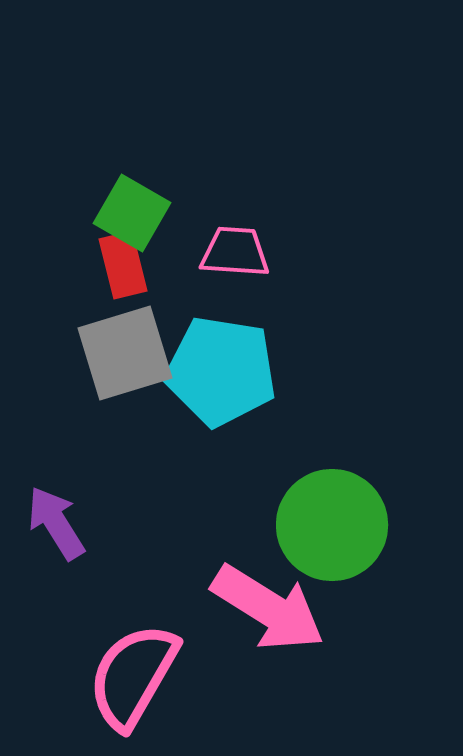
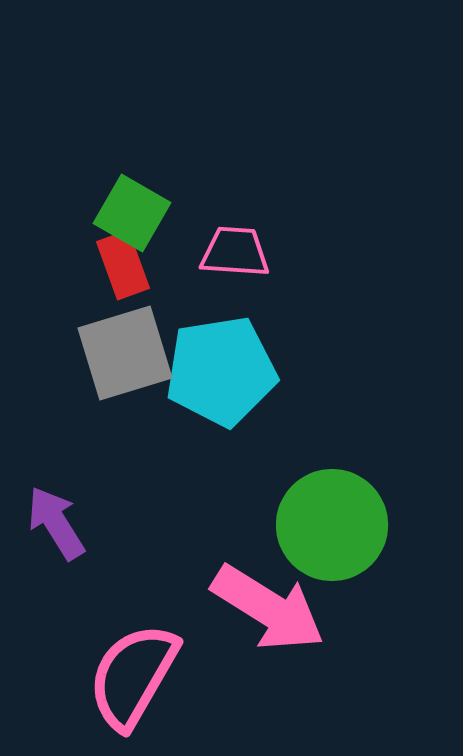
red rectangle: rotated 6 degrees counterclockwise
cyan pentagon: rotated 18 degrees counterclockwise
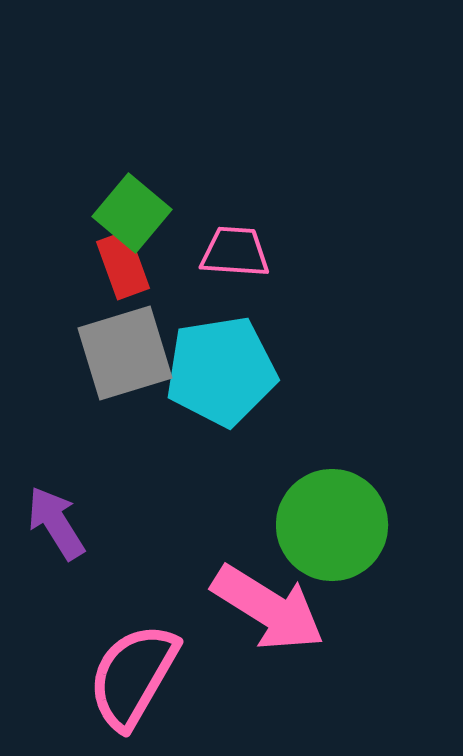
green square: rotated 10 degrees clockwise
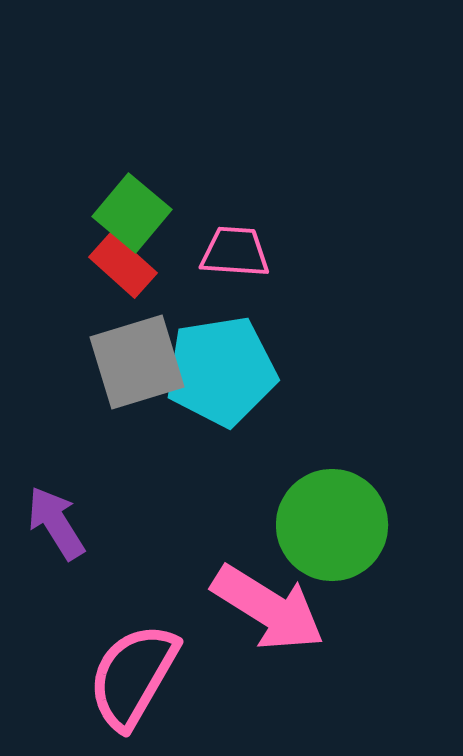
red rectangle: rotated 28 degrees counterclockwise
gray square: moved 12 px right, 9 px down
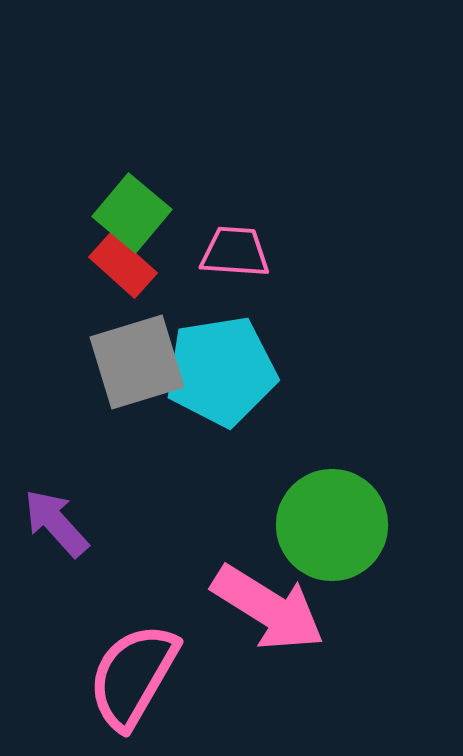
purple arrow: rotated 10 degrees counterclockwise
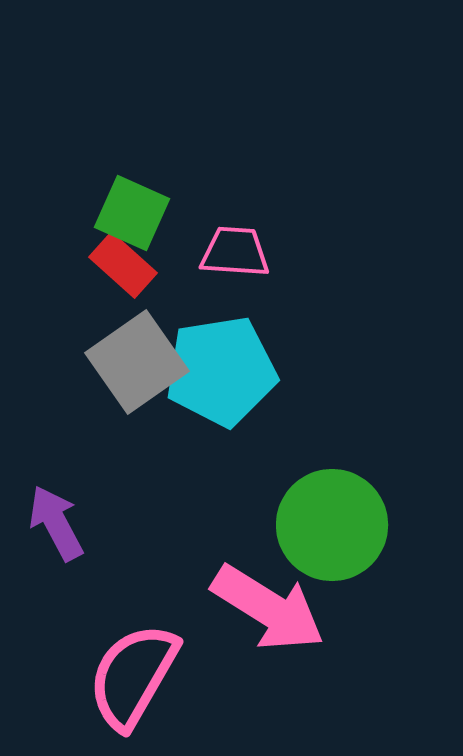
green square: rotated 16 degrees counterclockwise
gray square: rotated 18 degrees counterclockwise
purple arrow: rotated 14 degrees clockwise
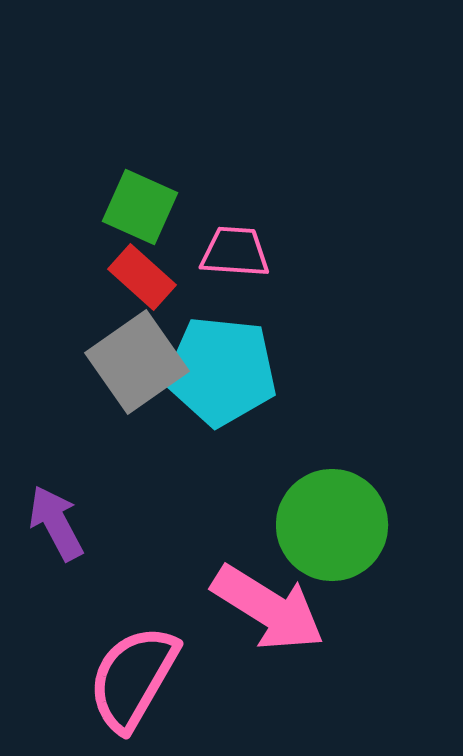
green square: moved 8 px right, 6 px up
red rectangle: moved 19 px right, 12 px down
cyan pentagon: rotated 15 degrees clockwise
pink semicircle: moved 2 px down
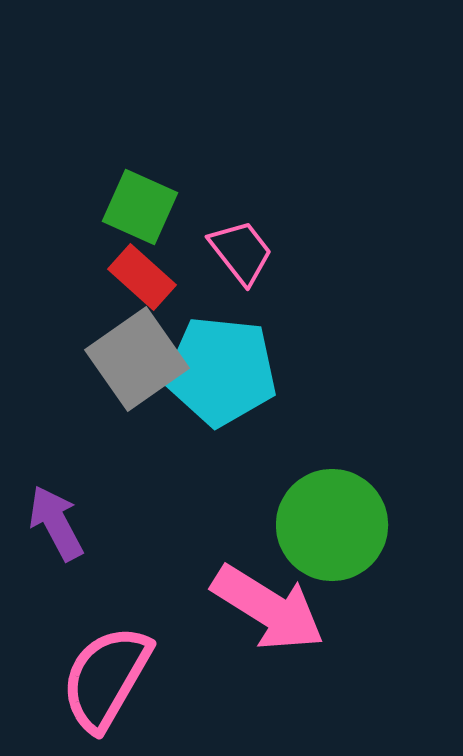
pink trapezoid: moved 6 px right; rotated 48 degrees clockwise
gray square: moved 3 px up
pink semicircle: moved 27 px left
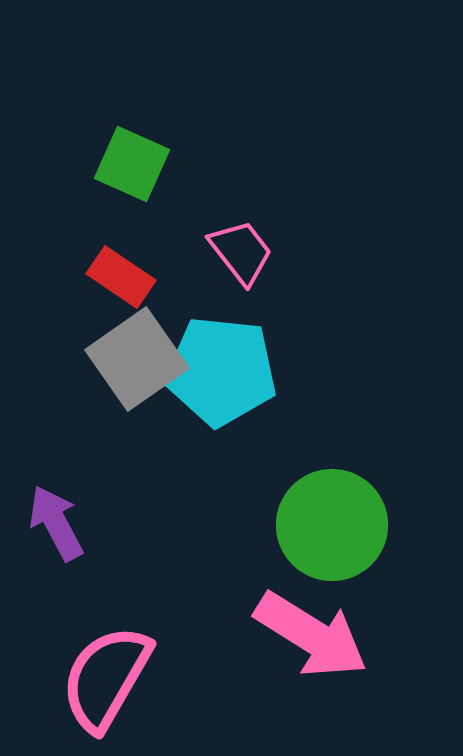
green square: moved 8 px left, 43 px up
red rectangle: moved 21 px left; rotated 8 degrees counterclockwise
pink arrow: moved 43 px right, 27 px down
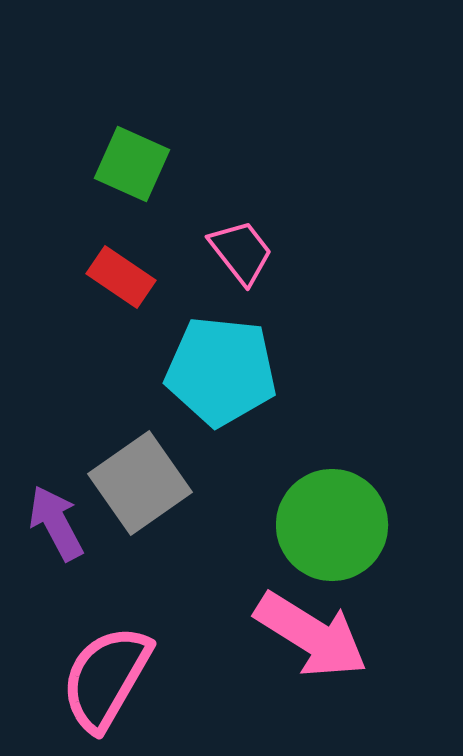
gray square: moved 3 px right, 124 px down
